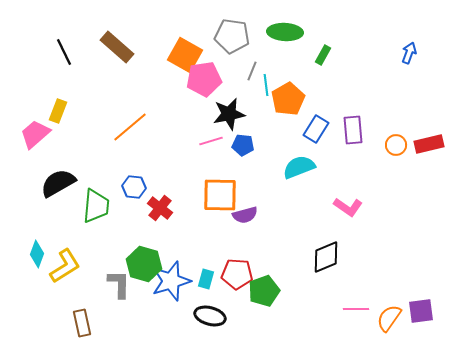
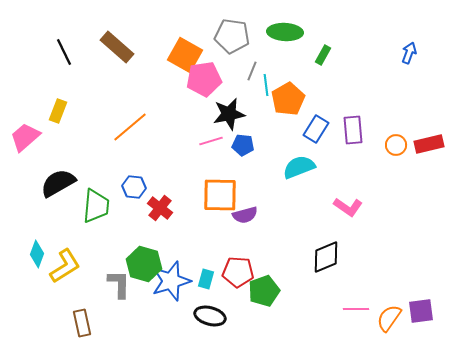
pink trapezoid at (35, 134): moved 10 px left, 3 px down
red pentagon at (237, 274): moved 1 px right, 2 px up
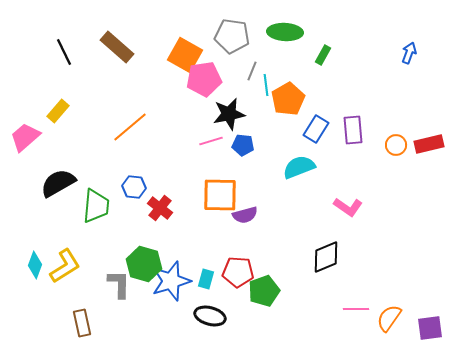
yellow rectangle at (58, 111): rotated 20 degrees clockwise
cyan diamond at (37, 254): moved 2 px left, 11 px down
purple square at (421, 311): moved 9 px right, 17 px down
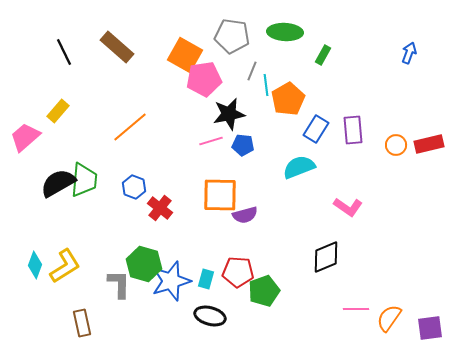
blue hexagon at (134, 187): rotated 15 degrees clockwise
green trapezoid at (96, 206): moved 12 px left, 26 px up
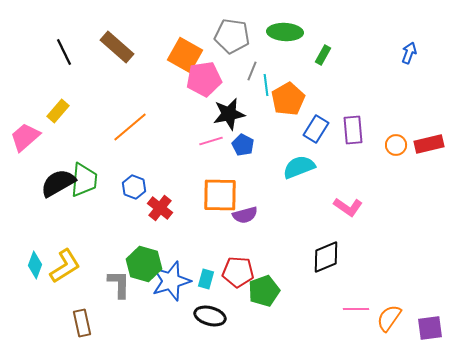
blue pentagon at (243, 145): rotated 20 degrees clockwise
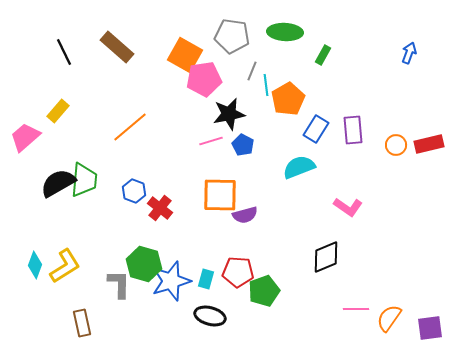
blue hexagon at (134, 187): moved 4 px down
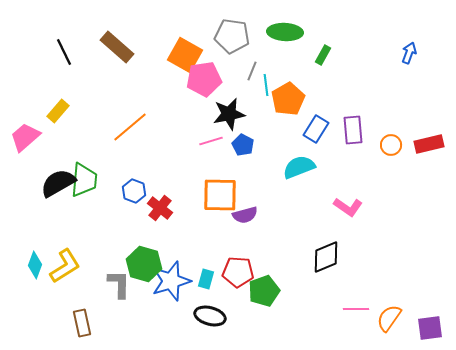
orange circle at (396, 145): moved 5 px left
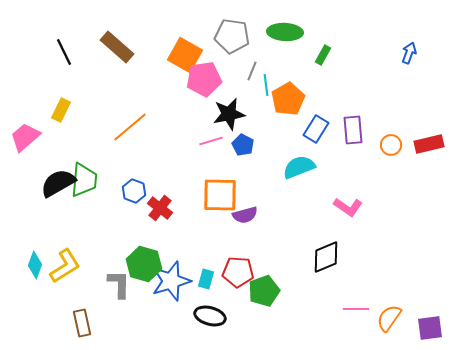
yellow rectangle at (58, 111): moved 3 px right, 1 px up; rotated 15 degrees counterclockwise
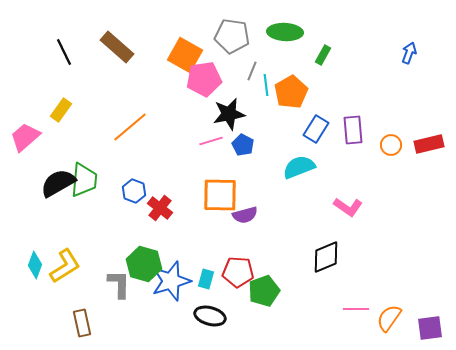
orange pentagon at (288, 99): moved 3 px right, 7 px up
yellow rectangle at (61, 110): rotated 10 degrees clockwise
